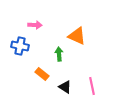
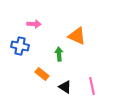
pink arrow: moved 1 px left, 1 px up
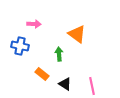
orange triangle: moved 2 px up; rotated 12 degrees clockwise
black triangle: moved 3 px up
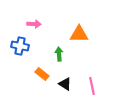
orange triangle: moved 2 px right; rotated 36 degrees counterclockwise
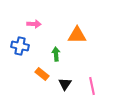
orange triangle: moved 2 px left, 1 px down
green arrow: moved 3 px left
black triangle: rotated 32 degrees clockwise
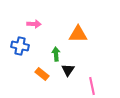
orange triangle: moved 1 px right, 1 px up
black triangle: moved 3 px right, 14 px up
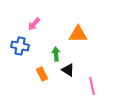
pink arrow: rotated 128 degrees clockwise
black triangle: rotated 32 degrees counterclockwise
orange rectangle: rotated 24 degrees clockwise
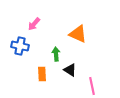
orange triangle: rotated 24 degrees clockwise
black triangle: moved 2 px right
orange rectangle: rotated 24 degrees clockwise
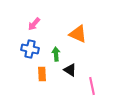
blue cross: moved 10 px right, 3 px down
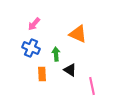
blue cross: moved 1 px right, 1 px up; rotated 12 degrees clockwise
